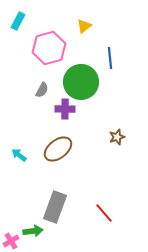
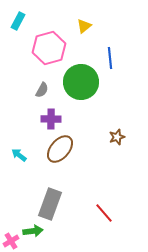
purple cross: moved 14 px left, 10 px down
brown ellipse: moved 2 px right; rotated 12 degrees counterclockwise
gray rectangle: moved 5 px left, 3 px up
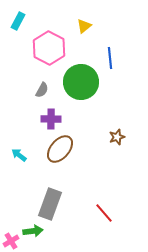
pink hexagon: rotated 16 degrees counterclockwise
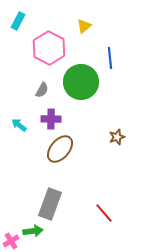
cyan arrow: moved 30 px up
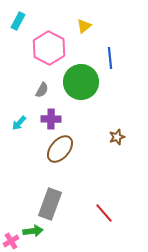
cyan arrow: moved 2 px up; rotated 84 degrees counterclockwise
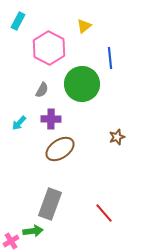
green circle: moved 1 px right, 2 px down
brown ellipse: rotated 16 degrees clockwise
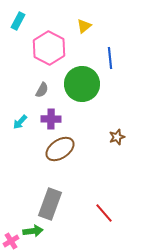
cyan arrow: moved 1 px right, 1 px up
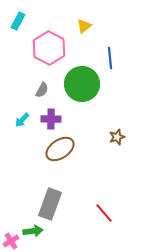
cyan arrow: moved 2 px right, 2 px up
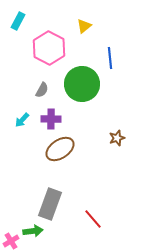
brown star: moved 1 px down
red line: moved 11 px left, 6 px down
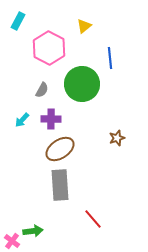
gray rectangle: moved 10 px right, 19 px up; rotated 24 degrees counterclockwise
pink cross: moved 1 px right; rotated 21 degrees counterclockwise
